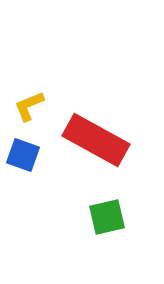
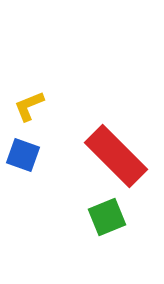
red rectangle: moved 20 px right, 16 px down; rotated 16 degrees clockwise
green square: rotated 9 degrees counterclockwise
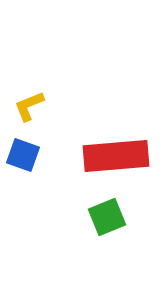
red rectangle: rotated 50 degrees counterclockwise
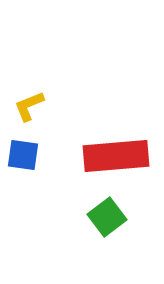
blue square: rotated 12 degrees counterclockwise
green square: rotated 15 degrees counterclockwise
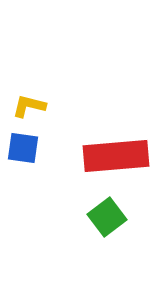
yellow L-shape: rotated 36 degrees clockwise
blue square: moved 7 px up
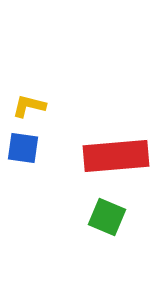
green square: rotated 30 degrees counterclockwise
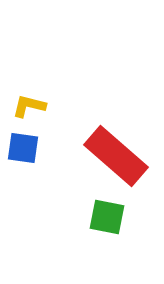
red rectangle: rotated 46 degrees clockwise
green square: rotated 12 degrees counterclockwise
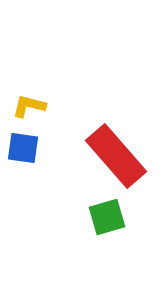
red rectangle: rotated 8 degrees clockwise
green square: rotated 27 degrees counterclockwise
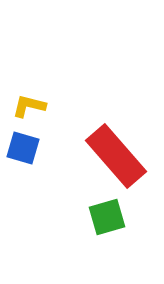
blue square: rotated 8 degrees clockwise
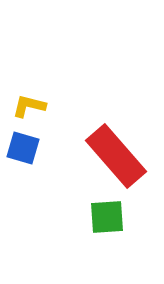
green square: rotated 12 degrees clockwise
